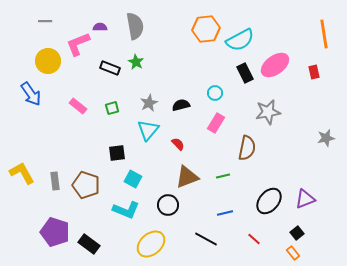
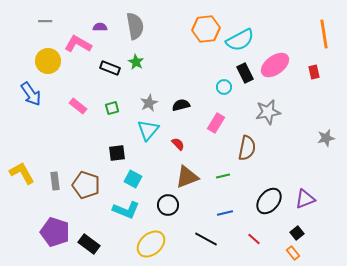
pink L-shape at (78, 44): rotated 52 degrees clockwise
cyan circle at (215, 93): moved 9 px right, 6 px up
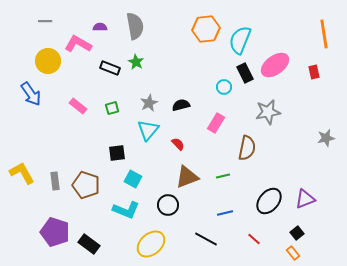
cyan semicircle at (240, 40): rotated 140 degrees clockwise
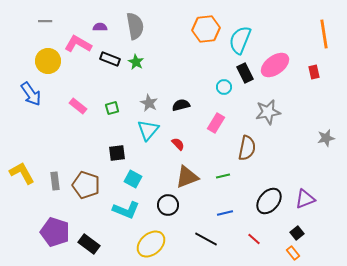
black rectangle at (110, 68): moved 9 px up
gray star at (149, 103): rotated 18 degrees counterclockwise
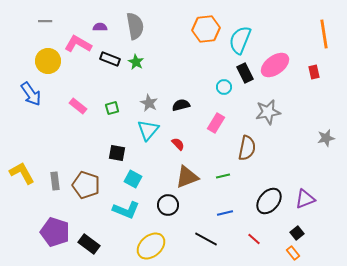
black square at (117, 153): rotated 18 degrees clockwise
yellow ellipse at (151, 244): moved 2 px down
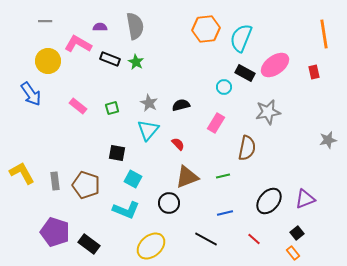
cyan semicircle at (240, 40): moved 1 px right, 2 px up
black rectangle at (245, 73): rotated 36 degrees counterclockwise
gray star at (326, 138): moved 2 px right, 2 px down
black circle at (168, 205): moved 1 px right, 2 px up
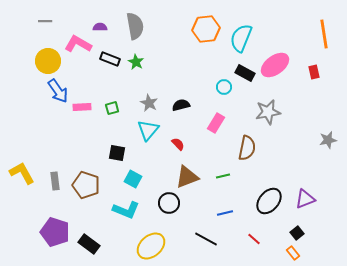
blue arrow at (31, 94): moved 27 px right, 3 px up
pink rectangle at (78, 106): moved 4 px right, 1 px down; rotated 42 degrees counterclockwise
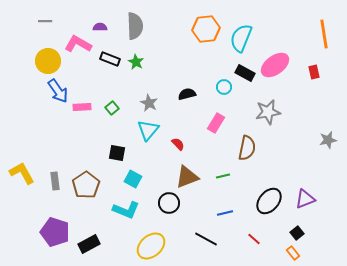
gray semicircle at (135, 26): rotated 8 degrees clockwise
black semicircle at (181, 105): moved 6 px right, 11 px up
green square at (112, 108): rotated 24 degrees counterclockwise
brown pentagon at (86, 185): rotated 20 degrees clockwise
black rectangle at (89, 244): rotated 65 degrees counterclockwise
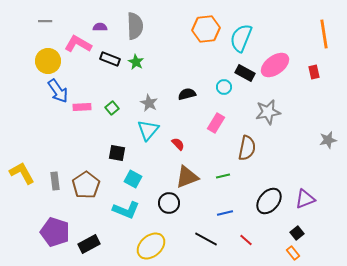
red line at (254, 239): moved 8 px left, 1 px down
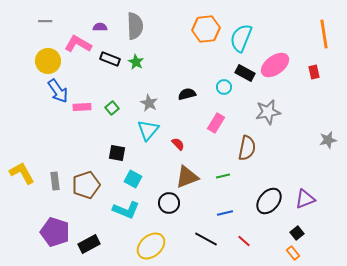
brown pentagon at (86, 185): rotated 16 degrees clockwise
red line at (246, 240): moved 2 px left, 1 px down
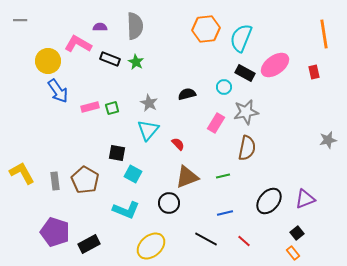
gray line at (45, 21): moved 25 px left, 1 px up
pink rectangle at (82, 107): moved 8 px right; rotated 12 degrees counterclockwise
green square at (112, 108): rotated 24 degrees clockwise
gray star at (268, 112): moved 22 px left
cyan square at (133, 179): moved 5 px up
brown pentagon at (86, 185): moved 1 px left, 5 px up; rotated 24 degrees counterclockwise
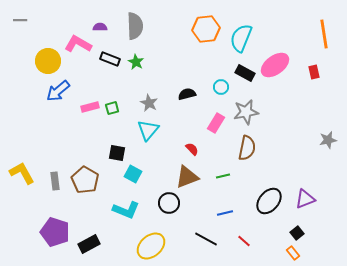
cyan circle at (224, 87): moved 3 px left
blue arrow at (58, 91): rotated 85 degrees clockwise
red semicircle at (178, 144): moved 14 px right, 5 px down
